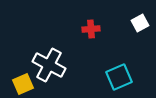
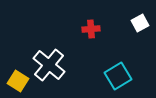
white cross: rotated 12 degrees clockwise
cyan square: moved 1 px left, 1 px up; rotated 8 degrees counterclockwise
yellow square: moved 5 px left, 3 px up; rotated 35 degrees counterclockwise
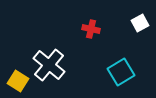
red cross: rotated 18 degrees clockwise
cyan square: moved 3 px right, 4 px up
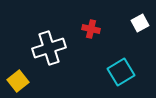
white cross: moved 17 px up; rotated 32 degrees clockwise
yellow square: rotated 20 degrees clockwise
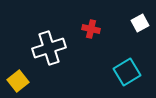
cyan square: moved 6 px right
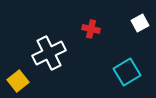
white cross: moved 5 px down; rotated 8 degrees counterclockwise
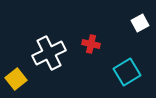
red cross: moved 15 px down
yellow square: moved 2 px left, 2 px up
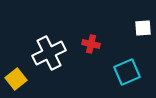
white square: moved 3 px right, 5 px down; rotated 24 degrees clockwise
cyan square: rotated 8 degrees clockwise
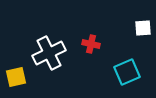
yellow square: moved 2 px up; rotated 25 degrees clockwise
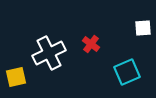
red cross: rotated 24 degrees clockwise
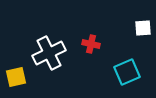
red cross: rotated 24 degrees counterclockwise
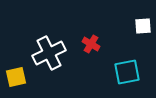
white square: moved 2 px up
red cross: rotated 18 degrees clockwise
cyan square: rotated 12 degrees clockwise
